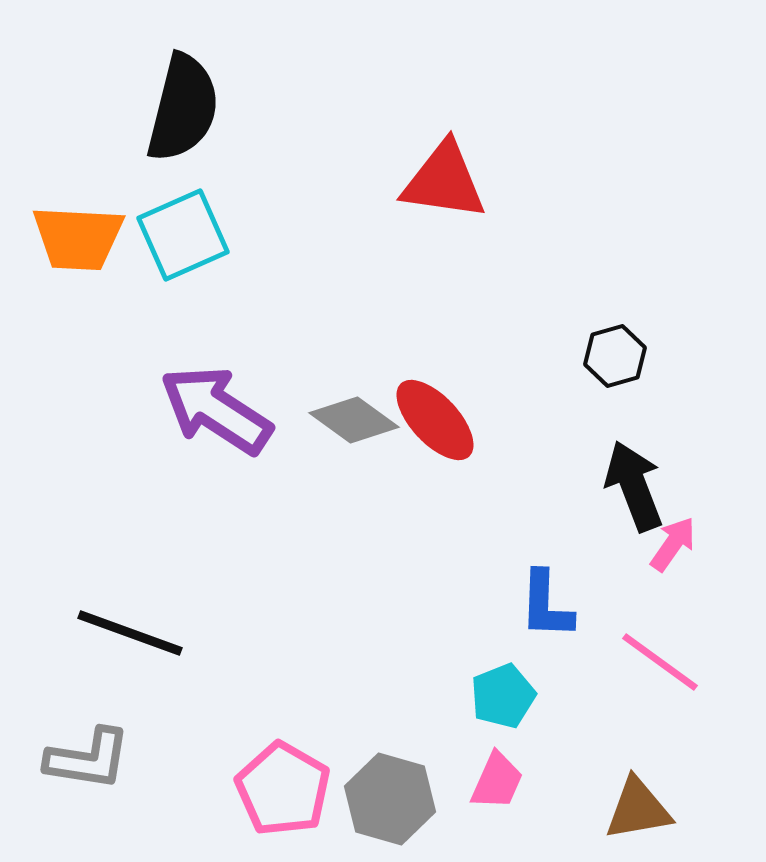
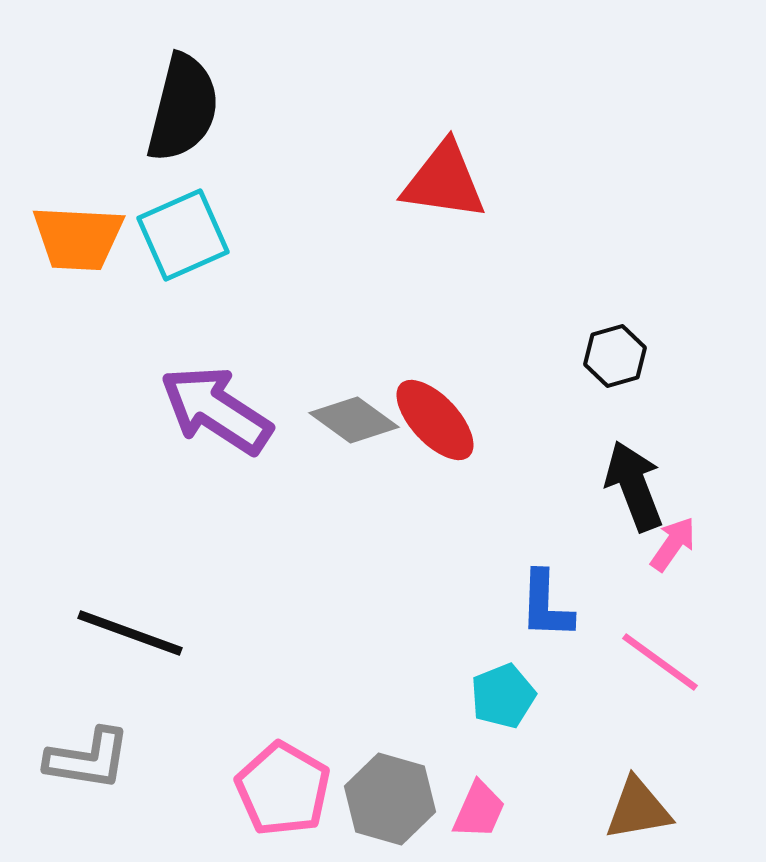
pink trapezoid: moved 18 px left, 29 px down
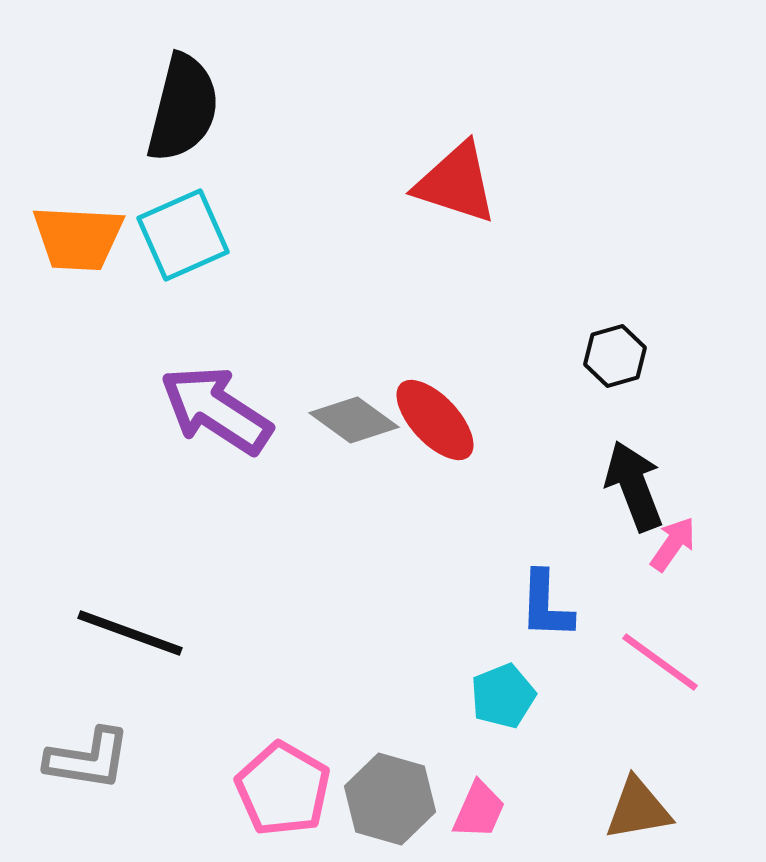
red triangle: moved 12 px right, 2 px down; rotated 10 degrees clockwise
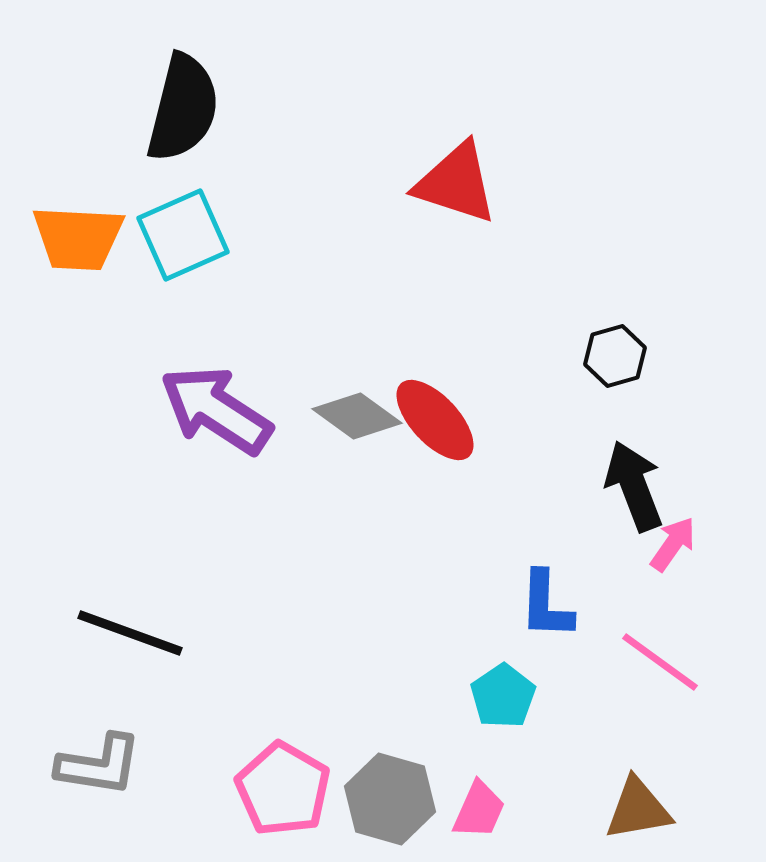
gray diamond: moved 3 px right, 4 px up
cyan pentagon: rotated 12 degrees counterclockwise
gray L-shape: moved 11 px right, 6 px down
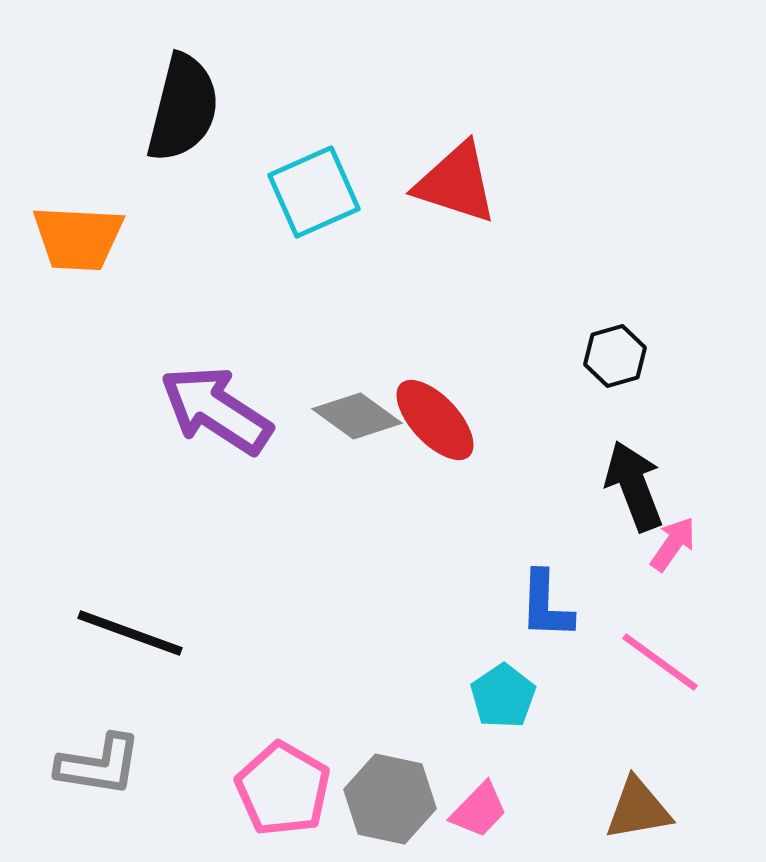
cyan square: moved 131 px right, 43 px up
gray hexagon: rotated 4 degrees counterclockwise
pink trapezoid: rotated 20 degrees clockwise
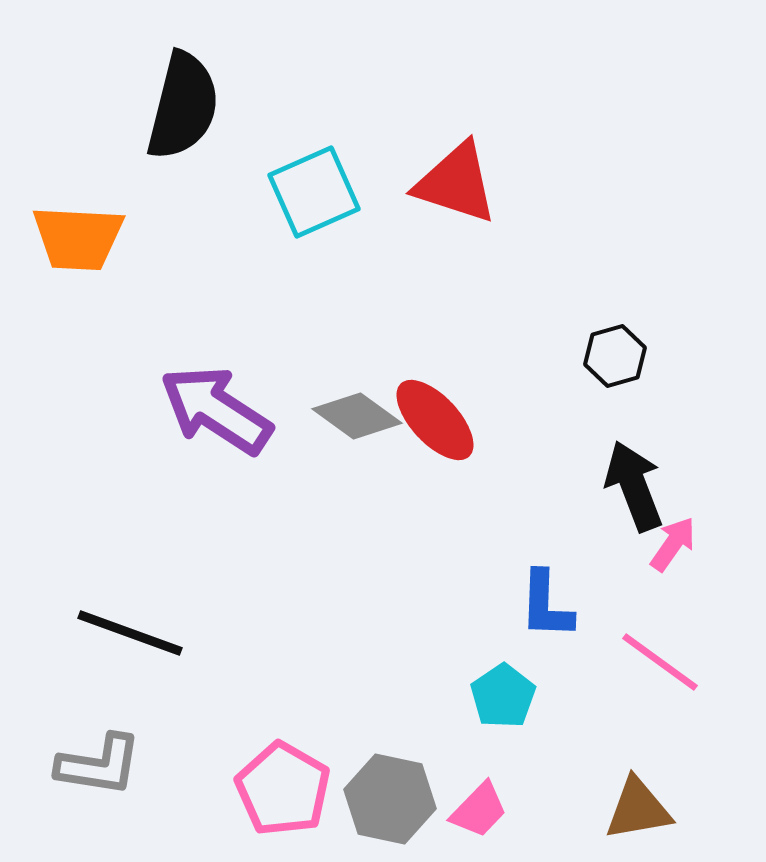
black semicircle: moved 2 px up
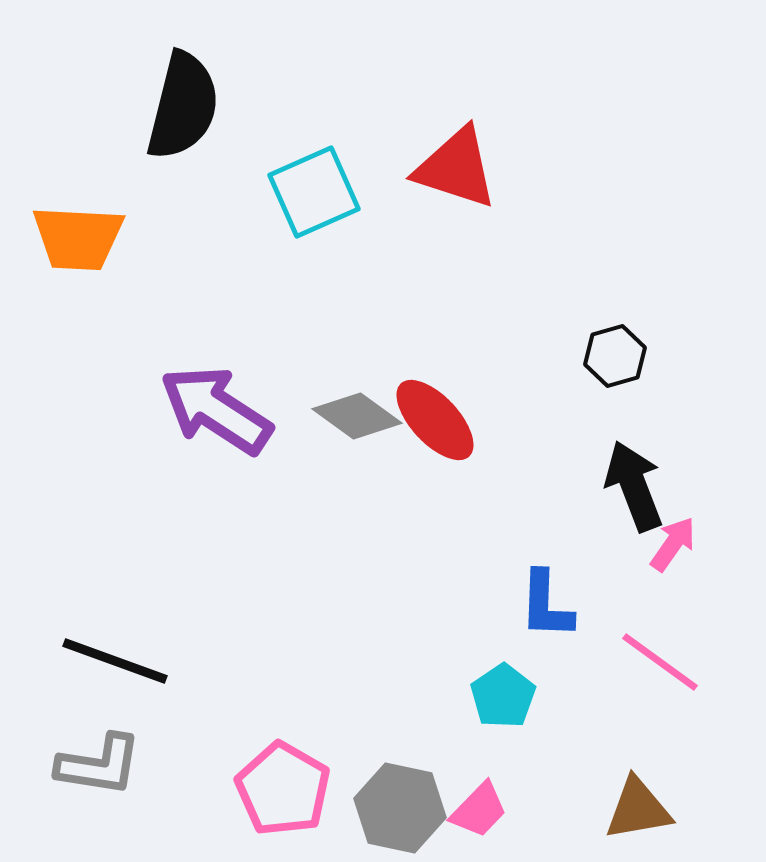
red triangle: moved 15 px up
black line: moved 15 px left, 28 px down
gray hexagon: moved 10 px right, 9 px down
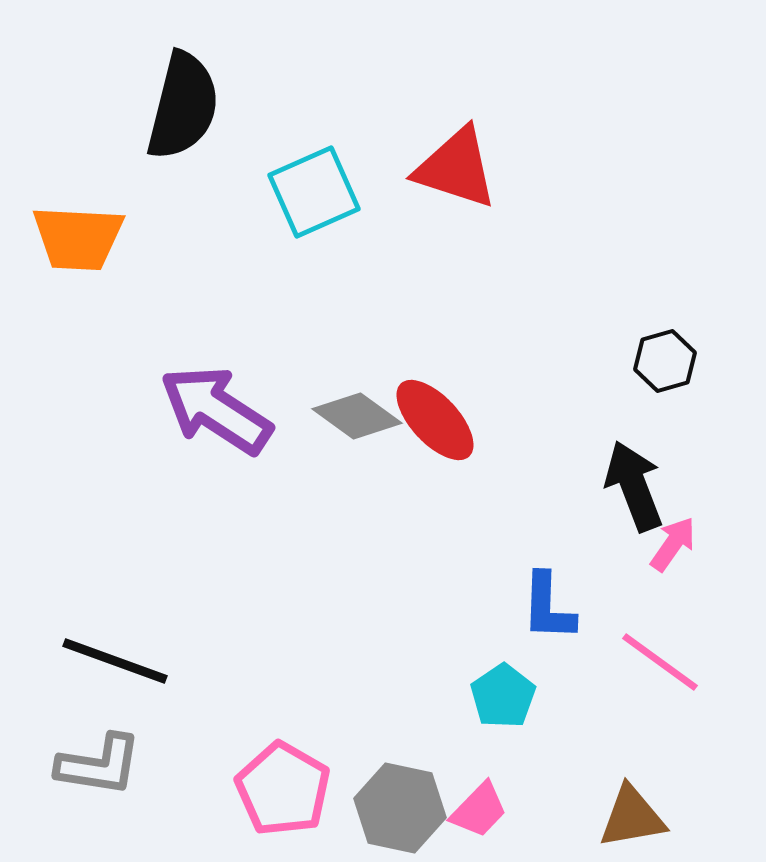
black hexagon: moved 50 px right, 5 px down
blue L-shape: moved 2 px right, 2 px down
brown triangle: moved 6 px left, 8 px down
